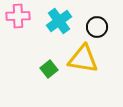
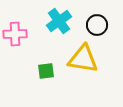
pink cross: moved 3 px left, 18 px down
black circle: moved 2 px up
green square: moved 3 px left, 2 px down; rotated 30 degrees clockwise
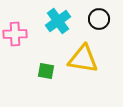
cyan cross: moved 1 px left
black circle: moved 2 px right, 6 px up
green square: rotated 18 degrees clockwise
